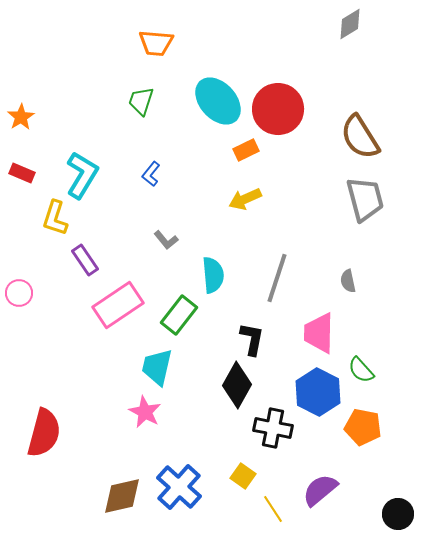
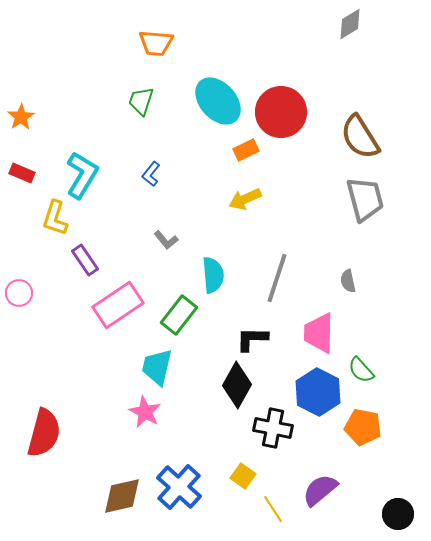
red circle: moved 3 px right, 3 px down
black L-shape: rotated 100 degrees counterclockwise
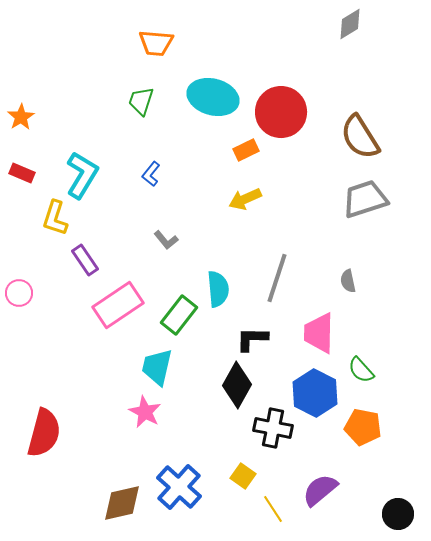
cyan ellipse: moved 5 px left, 4 px up; rotated 33 degrees counterclockwise
gray trapezoid: rotated 93 degrees counterclockwise
cyan semicircle: moved 5 px right, 14 px down
blue hexagon: moved 3 px left, 1 px down
brown diamond: moved 7 px down
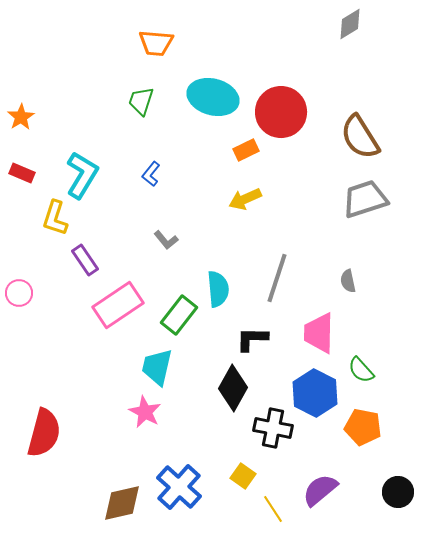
black diamond: moved 4 px left, 3 px down
black circle: moved 22 px up
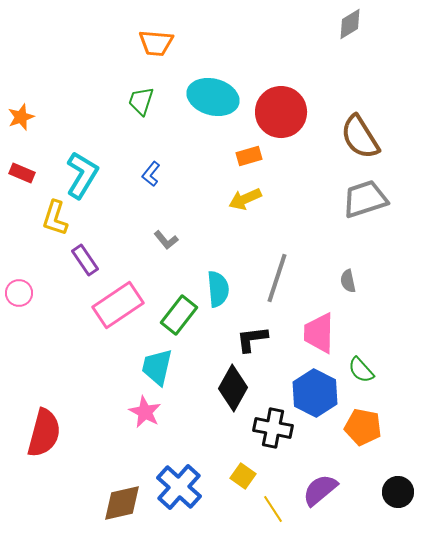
orange star: rotated 12 degrees clockwise
orange rectangle: moved 3 px right, 6 px down; rotated 10 degrees clockwise
black L-shape: rotated 8 degrees counterclockwise
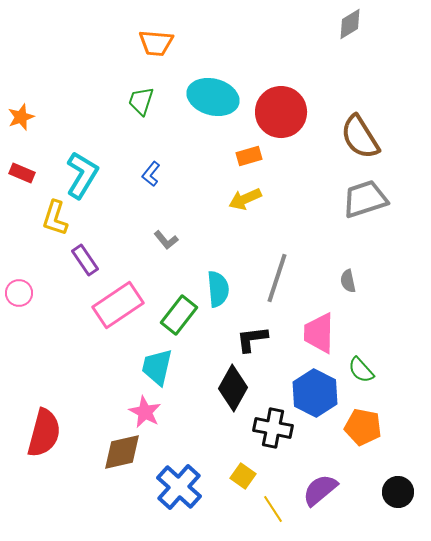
brown diamond: moved 51 px up
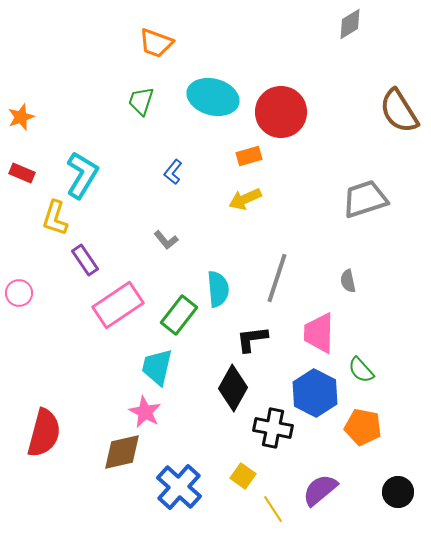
orange trapezoid: rotated 15 degrees clockwise
brown semicircle: moved 39 px right, 26 px up
blue L-shape: moved 22 px right, 2 px up
